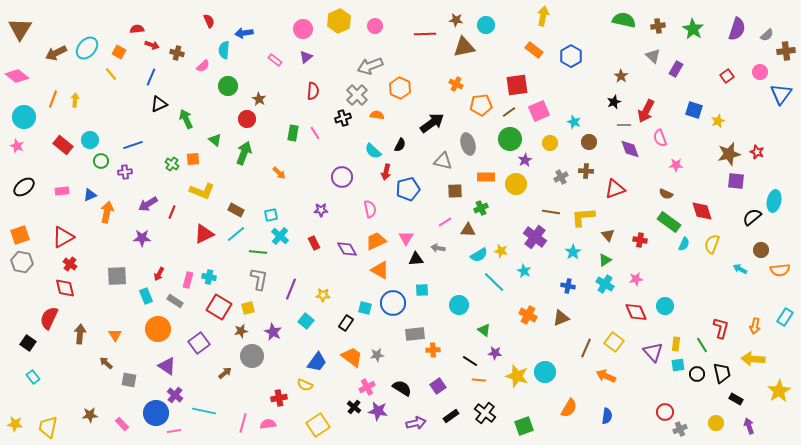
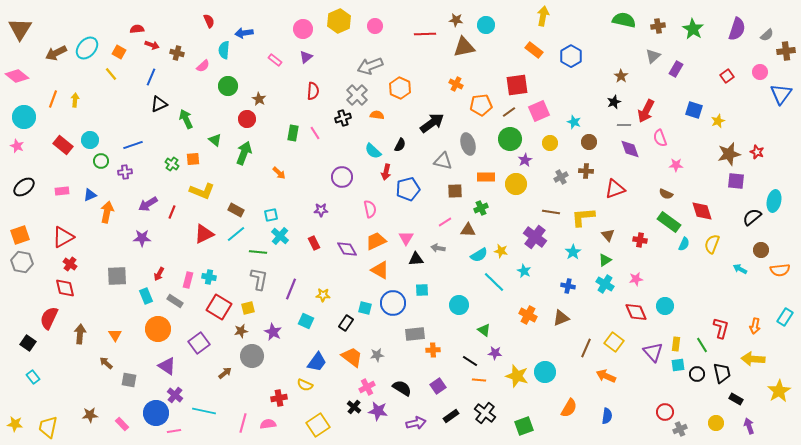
gray triangle at (653, 56): rotated 35 degrees clockwise
cyan square at (306, 321): rotated 14 degrees counterclockwise
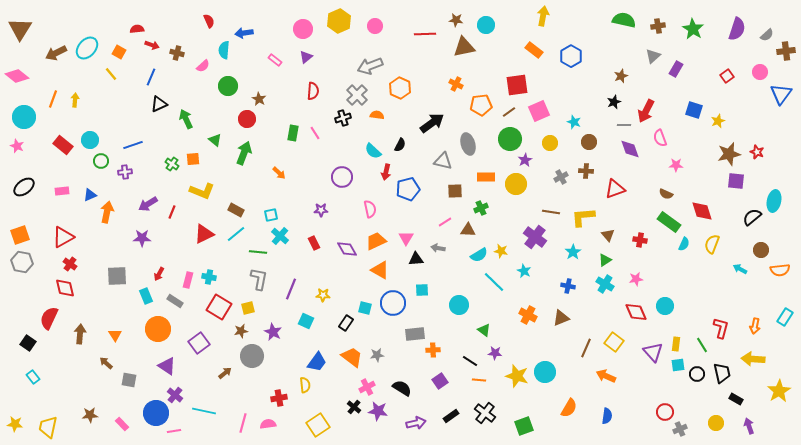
brown star at (621, 76): rotated 16 degrees clockwise
yellow semicircle at (305, 385): rotated 119 degrees counterclockwise
purple square at (438, 386): moved 2 px right, 5 px up
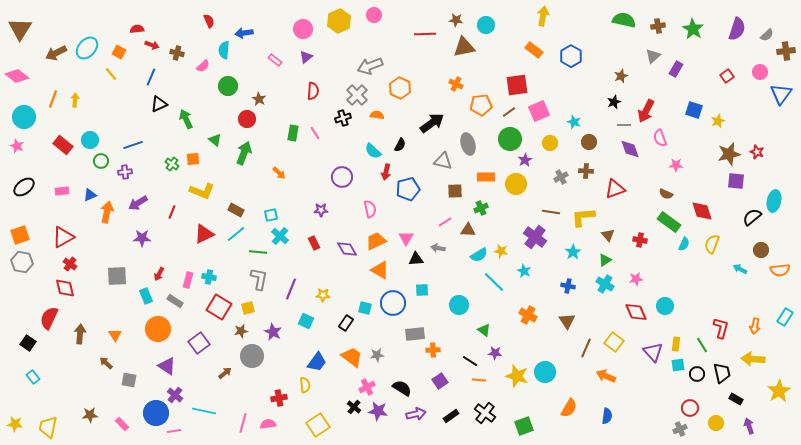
pink circle at (375, 26): moved 1 px left, 11 px up
purple arrow at (148, 204): moved 10 px left, 1 px up
brown triangle at (561, 318): moved 6 px right, 3 px down; rotated 42 degrees counterclockwise
red circle at (665, 412): moved 25 px right, 4 px up
purple arrow at (416, 423): moved 9 px up
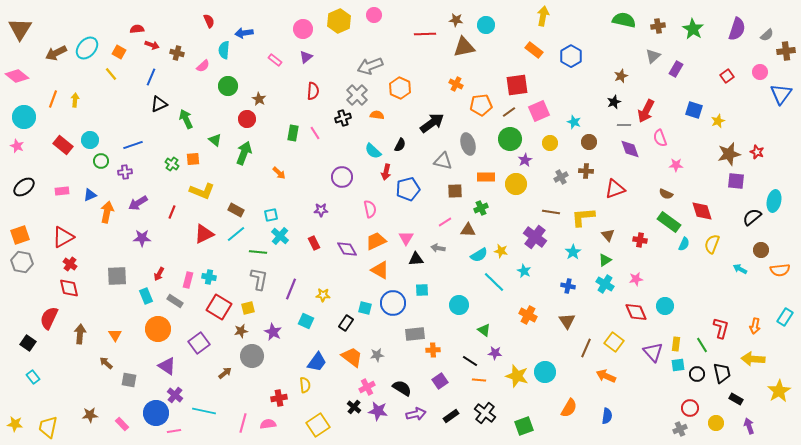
red diamond at (65, 288): moved 4 px right
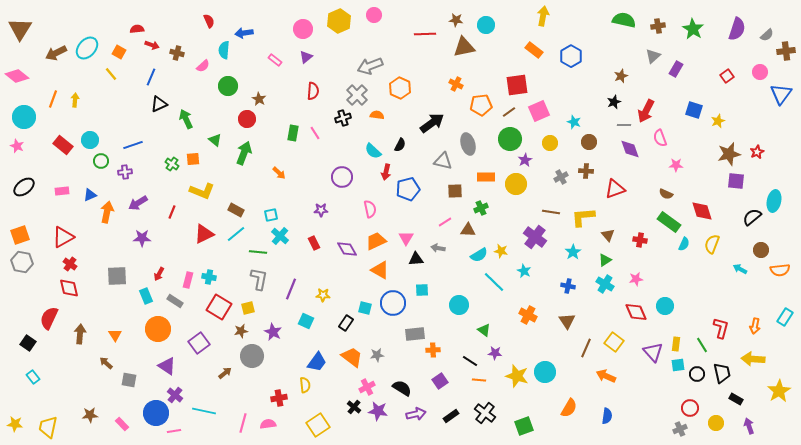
red star at (757, 152): rotated 24 degrees clockwise
